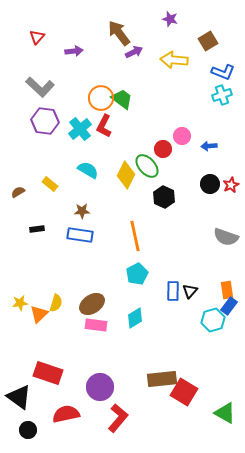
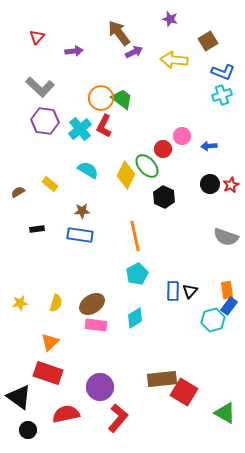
orange triangle at (39, 314): moved 11 px right, 28 px down
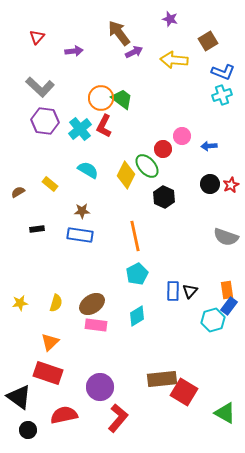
cyan diamond at (135, 318): moved 2 px right, 2 px up
red semicircle at (66, 414): moved 2 px left, 1 px down
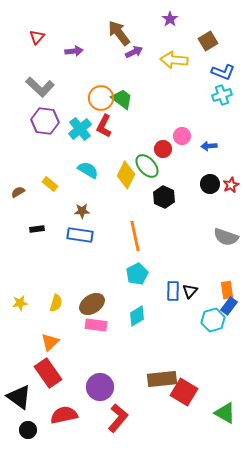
purple star at (170, 19): rotated 21 degrees clockwise
red rectangle at (48, 373): rotated 36 degrees clockwise
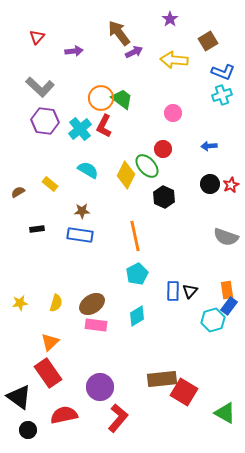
pink circle at (182, 136): moved 9 px left, 23 px up
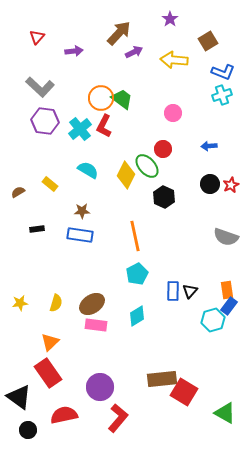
brown arrow at (119, 33): rotated 80 degrees clockwise
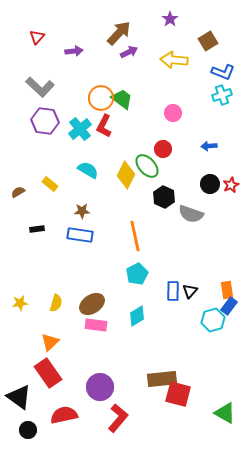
purple arrow at (134, 52): moved 5 px left
gray semicircle at (226, 237): moved 35 px left, 23 px up
red square at (184, 392): moved 6 px left, 2 px down; rotated 16 degrees counterclockwise
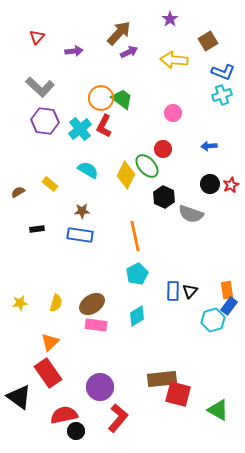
green triangle at (225, 413): moved 7 px left, 3 px up
black circle at (28, 430): moved 48 px right, 1 px down
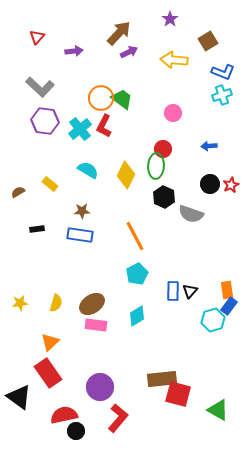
green ellipse at (147, 166): moved 9 px right; rotated 45 degrees clockwise
orange line at (135, 236): rotated 16 degrees counterclockwise
